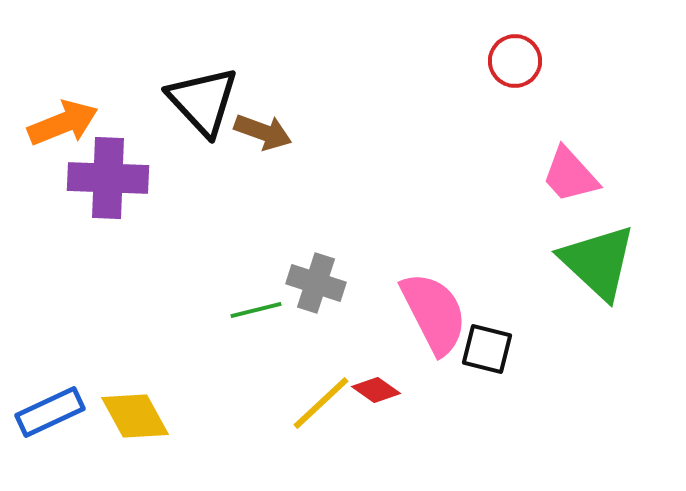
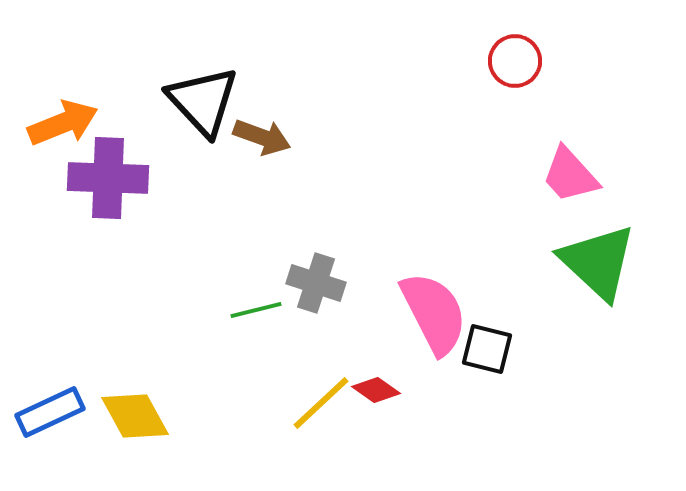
brown arrow: moved 1 px left, 5 px down
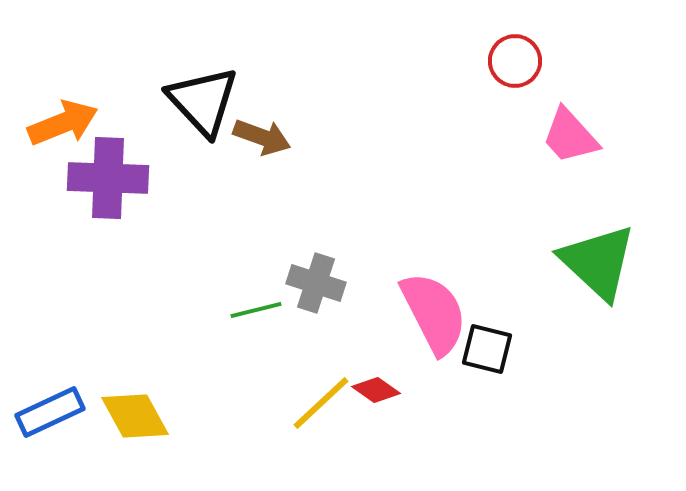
pink trapezoid: moved 39 px up
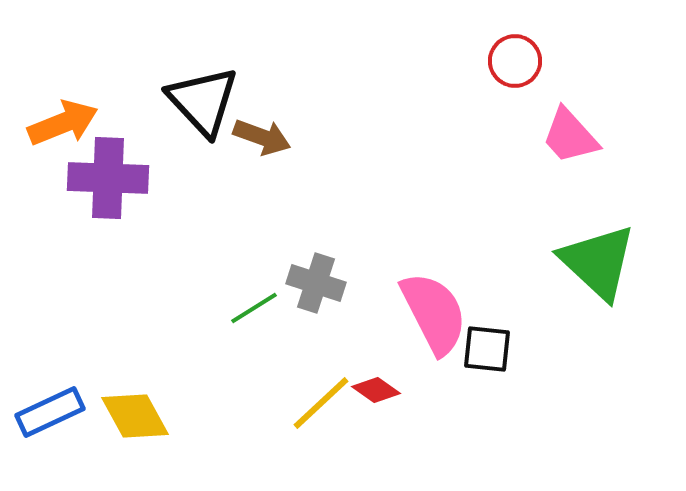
green line: moved 2 px left, 2 px up; rotated 18 degrees counterclockwise
black square: rotated 8 degrees counterclockwise
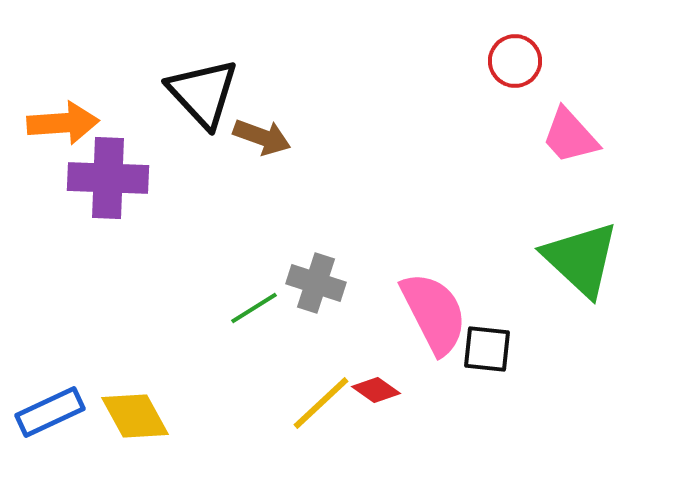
black triangle: moved 8 px up
orange arrow: rotated 18 degrees clockwise
green triangle: moved 17 px left, 3 px up
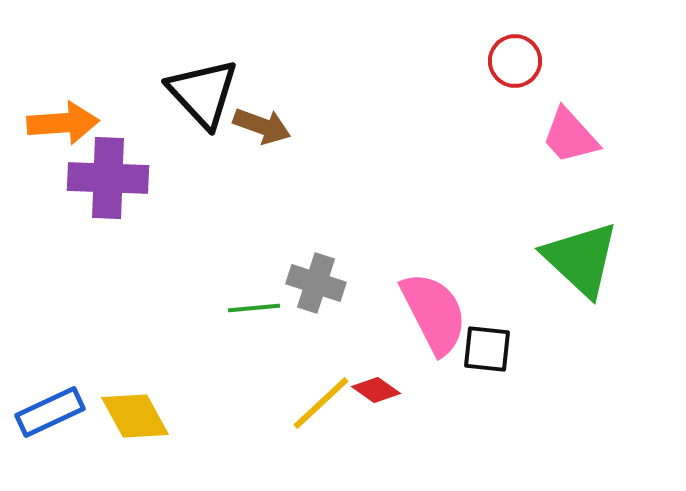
brown arrow: moved 11 px up
green line: rotated 27 degrees clockwise
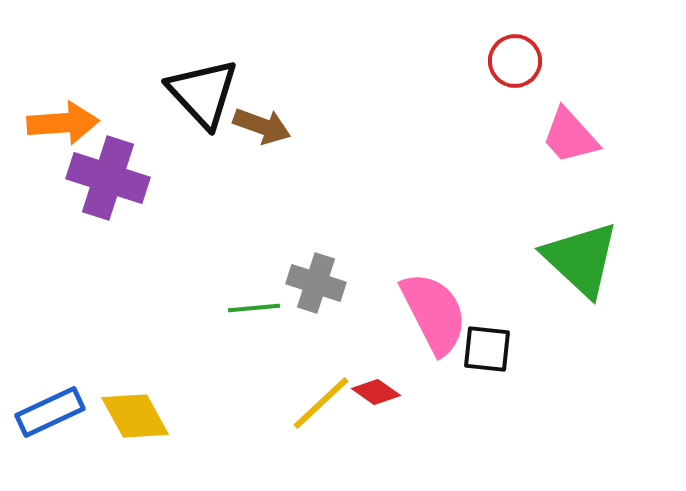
purple cross: rotated 16 degrees clockwise
red diamond: moved 2 px down
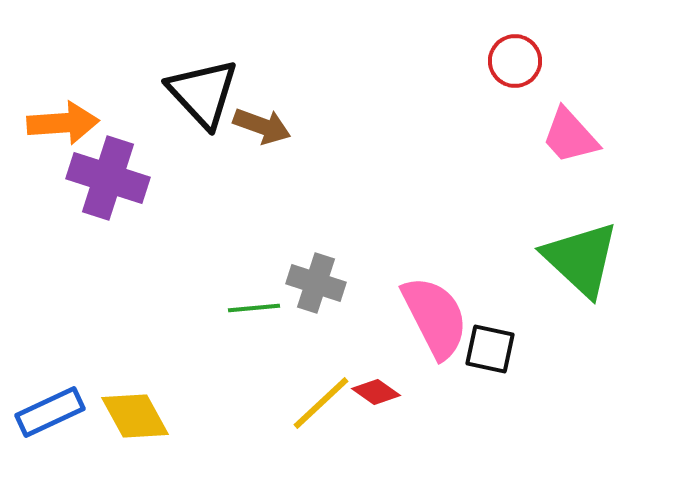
pink semicircle: moved 1 px right, 4 px down
black square: moved 3 px right; rotated 6 degrees clockwise
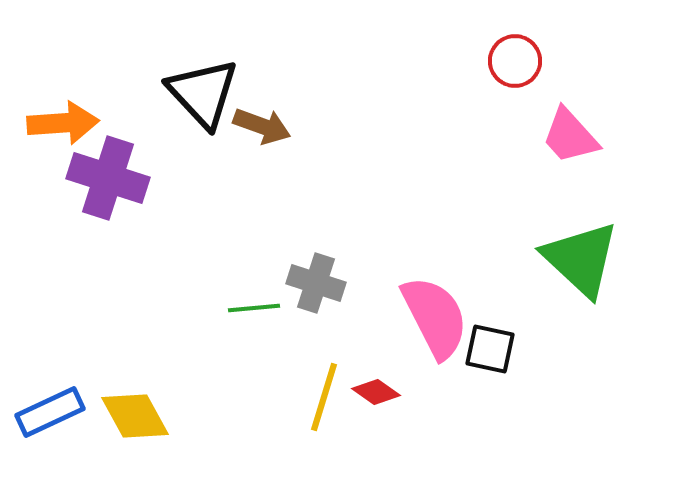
yellow line: moved 3 px right, 6 px up; rotated 30 degrees counterclockwise
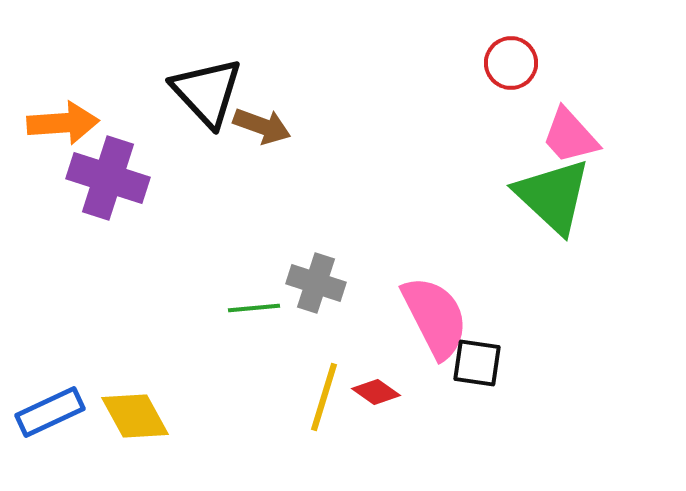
red circle: moved 4 px left, 2 px down
black triangle: moved 4 px right, 1 px up
green triangle: moved 28 px left, 63 px up
black square: moved 13 px left, 14 px down; rotated 4 degrees counterclockwise
